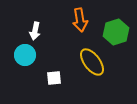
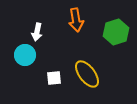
orange arrow: moved 4 px left
white arrow: moved 2 px right, 1 px down
yellow ellipse: moved 5 px left, 12 px down
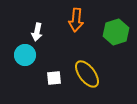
orange arrow: rotated 15 degrees clockwise
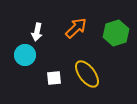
orange arrow: moved 8 px down; rotated 140 degrees counterclockwise
green hexagon: moved 1 px down
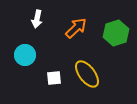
white arrow: moved 13 px up
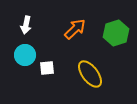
white arrow: moved 11 px left, 6 px down
orange arrow: moved 1 px left, 1 px down
yellow ellipse: moved 3 px right
white square: moved 7 px left, 10 px up
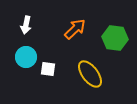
green hexagon: moved 1 px left, 5 px down; rotated 25 degrees clockwise
cyan circle: moved 1 px right, 2 px down
white square: moved 1 px right, 1 px down; rotated 14 degrees clockwise
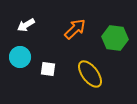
white arrow: rotated 48 degrees clockwise
cyan circle: moved 6 px left
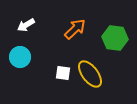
white square: moved 15 px right, 4 px down
